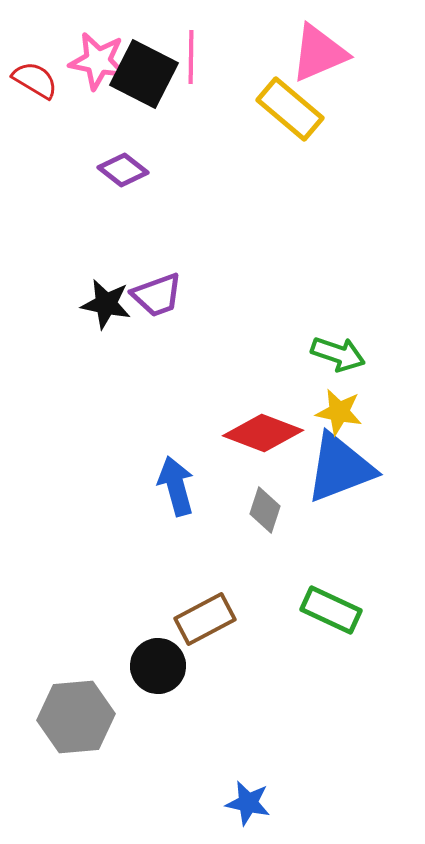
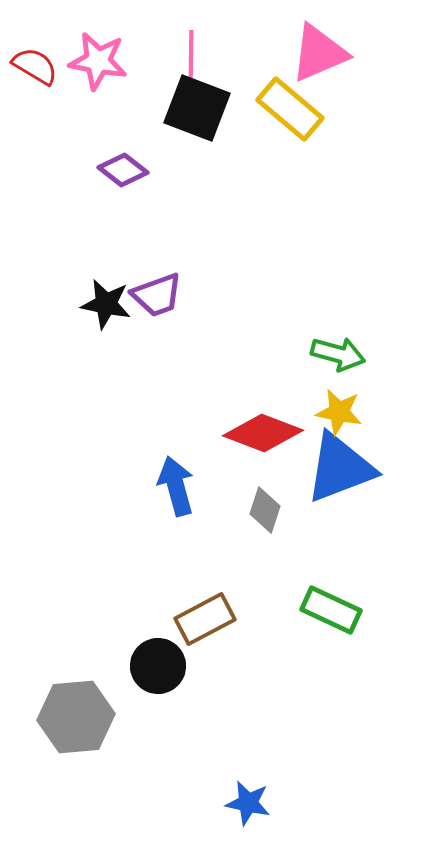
black square: moved 53 px right, 34 px down; rotated 6 degrees counterclockwise
red semicircle: moved 14 px up
green arrow: rotated 4 degrees counterclockwise
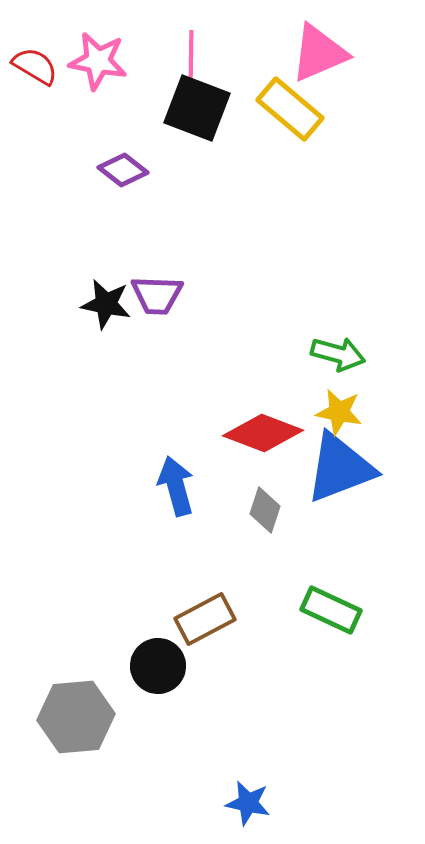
purple trapezoid: rotated 22 degrees clockwise
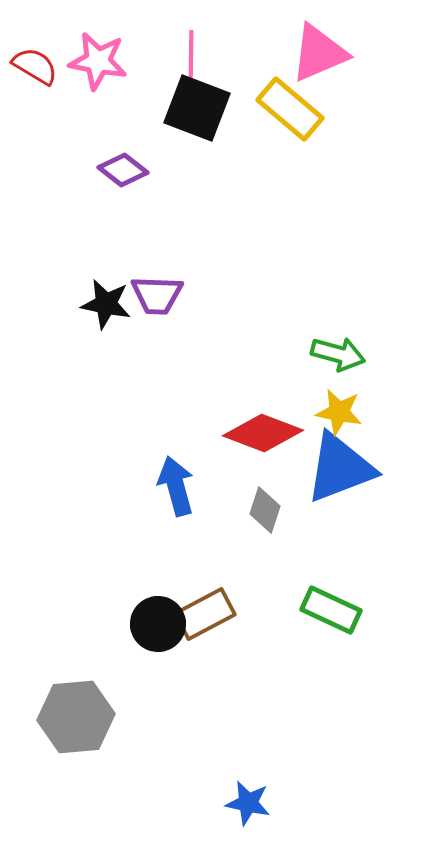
brown rectangle: moved 5 px up
black circle: moved 42 px up
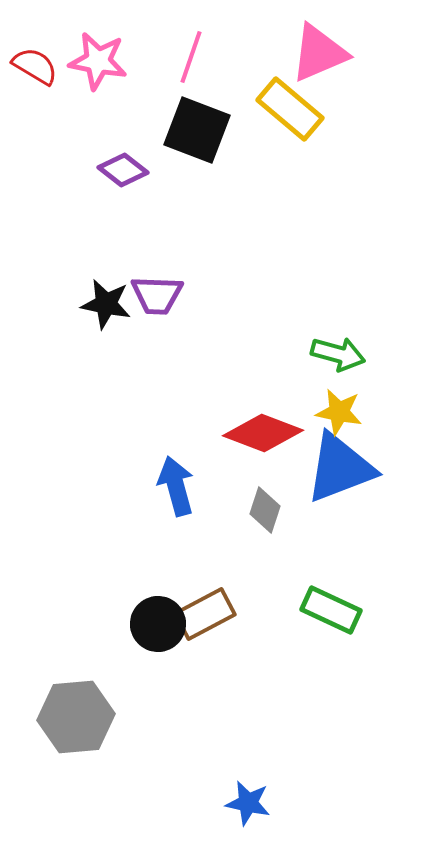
pink line: rotated 18 degrees clockwise
black square: moved 22 px down
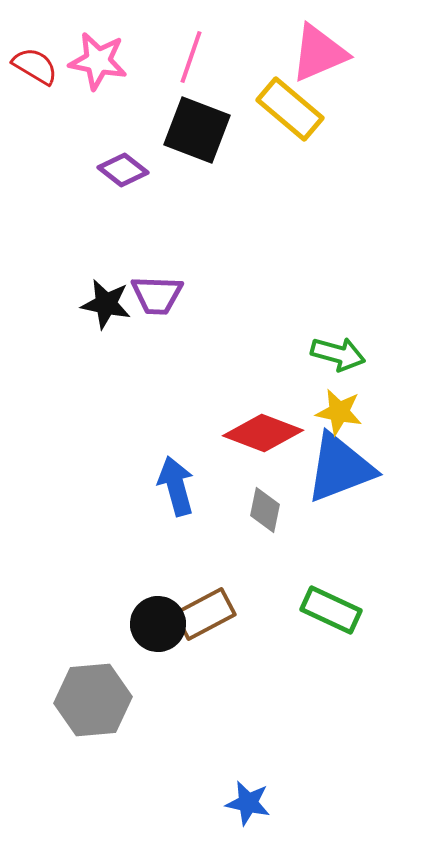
gray diamond: rotated 6 degrees counterclockwise
gray hexagon: moved 17 px right, 17 px up
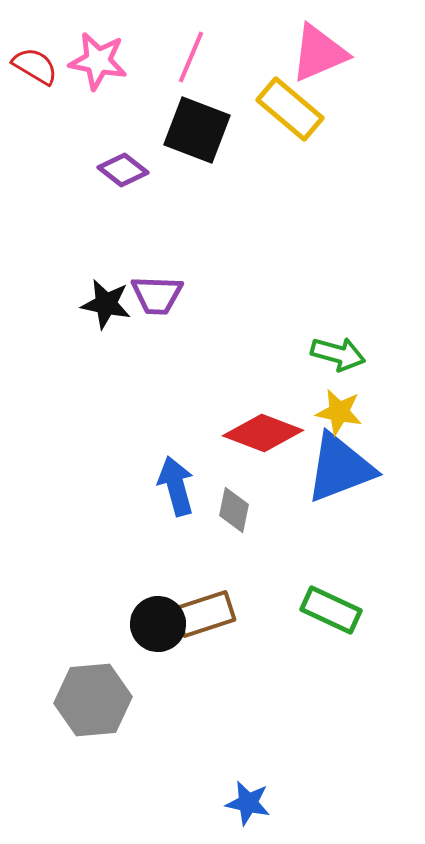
pink line: rotated 4 degrees clockwise
gray diamond: moved 31 px left
brown rectangle: rotated 10 degrees clockwise
